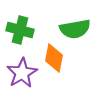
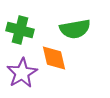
orange diamond: rotated 24 degrees counterclockwise
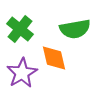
green cross: moved 1 px up; rotated 24 degrees clockwise
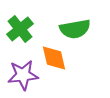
green cross: rotated 12 degrees clockwise
purple star: moved 1 px right, 2 px down; rotated 24 degrees clockwise
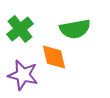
orange diamond: moved 1 px up
purple star: rotated 20 degrees clockwise
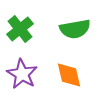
orange diamond: moved 15 px right, 18 px down
purple star: moved 1 px left, 1 px up; rotated 16 degrees clockwise
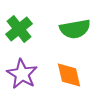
green cross: moved 1 px left
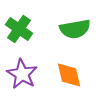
green cross: rotated 16 degrees counterclockwise
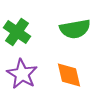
green cross: moved 2 px left, 3 px down
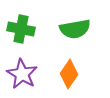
green cross: moved 4 px right, 3 px up; rotated 24 degrees counterclockwise
orange diamond: moved 1 px up; rotated 48 degrees clockwise
